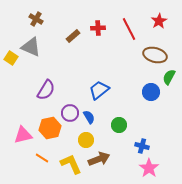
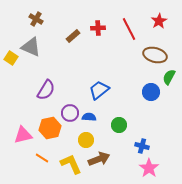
blue semicircle: rotated 56 degrees counterclockwise
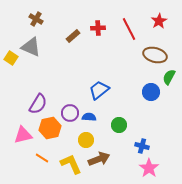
purple semicircle: moved 8 px left, 14 px down
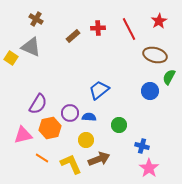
blue circle: moved 1 px left, 1 px up
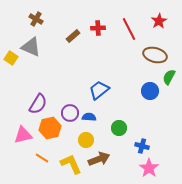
green circle: moved 3 px down
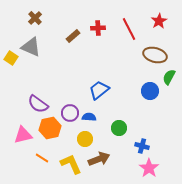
brown cross: moved 1 px left, 1 px up; rotated 16 degrees clockwise
purple semicircle: rotated 95 degrees clockwise
yellow circle: moved 1 px left, 1 px up
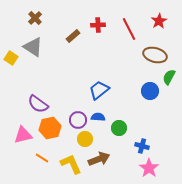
red cross: moved 3 px up
gray triangle: moved 2 px right; rotated 10 degrees clockwise
purple circle: moved 8 px right, 7 px down
blue semicircle: moved 9 px right
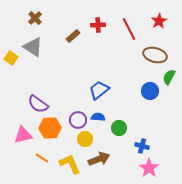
orange hexagon: rotated 10 degrees clockwise
yellow L-shape: moved 1 px left
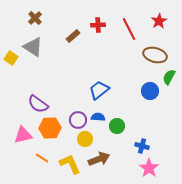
green circle: moved 2 px left, 2 px up
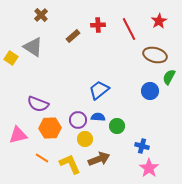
brown cross: moved 6 px right, 3 px up
purple semicircle: rotated 15 degrees counterclockwise
pink triangle: moved 5 px left
